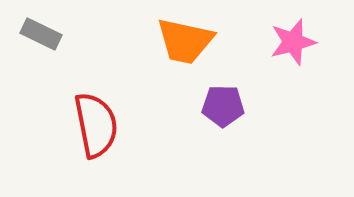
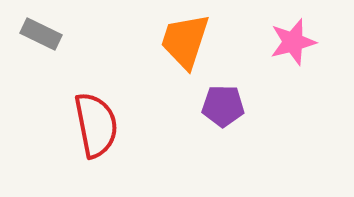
orange trapezoid: rotated 96 degrees clockwise
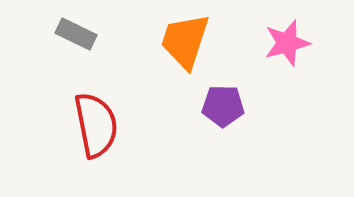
gray rectangle: moved 35 px right
pink star: moved 6 px left, 1 px down
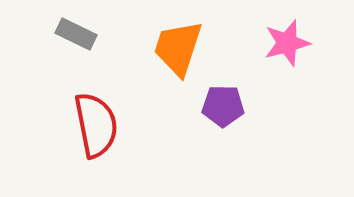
orange trapezoid: moved 7 px left, 7 px down
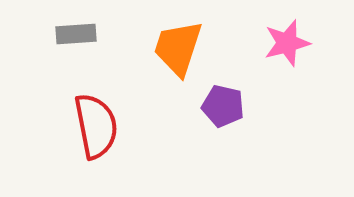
gray rectangle: rotated 30 degrees counterclockwise
purple pentagon: rotated 12 degrees clockwise
red semicircle: moved 1 px down
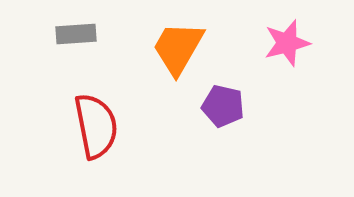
orange trapezoid: rotated 12 degrees clockwise
